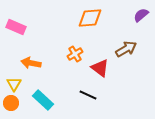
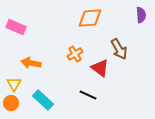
purple semicircle: rotated 126 degrees clockwise
brown arrow: moved 7 px left; rotated 90 degrees clockwise
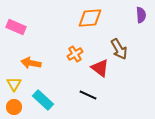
orange circle: moved 3 px right, 4 px down
